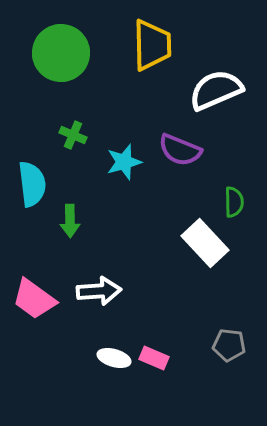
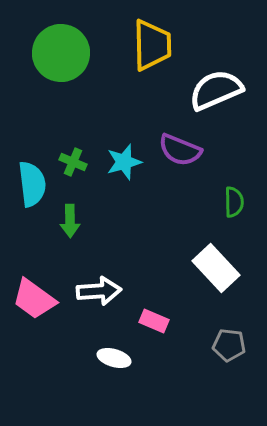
green cross: moved 27 px down
white rectangle: moved 11 px right, 25 px down
pink rectangle: moved 37 px up
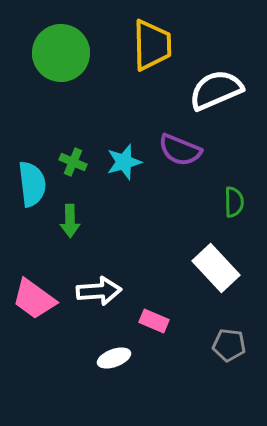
white ellipse: rotated 36 degrees counterclockwise
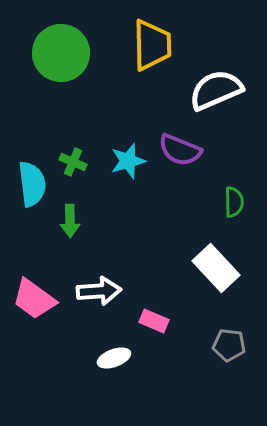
cyan star: moved 4 px right, 1 px up
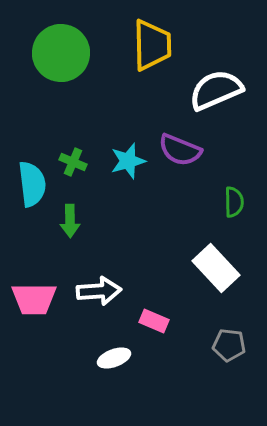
pink trapezoid: rotated 36 degrees counterclockwise
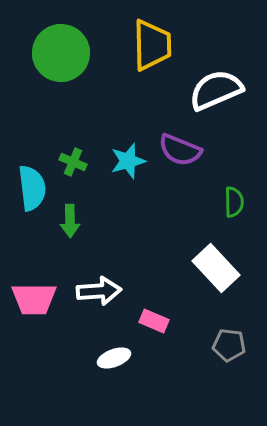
cyan semicircle: moved 4 px down
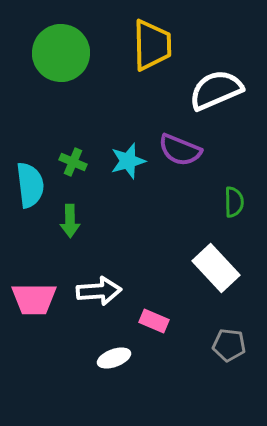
cyan semicircle: moved 2 px left, 3 px up
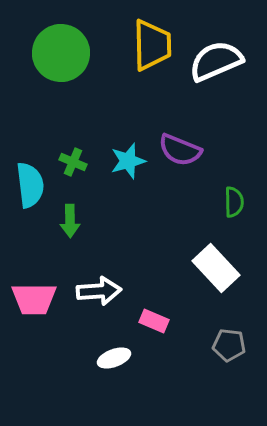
white semicircle: moved 29 px up
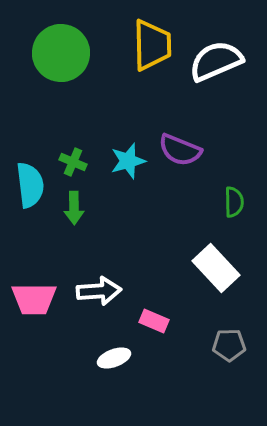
green arrow: moved 4 px right, 13 px up
gray pentagon: rotated 8 degrees counterclockwise
